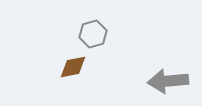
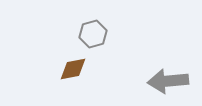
brown diamond: moved 2 px down
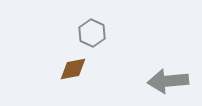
gray hexagon: moved 1 px left, 1 px up; rotated 20 degrees counterclockwise
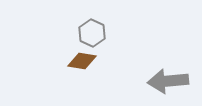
brown diamond: moved 9 px right, 8 px up; rotated 20 degrees clockwise
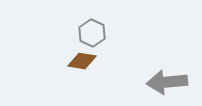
gray arrow: moved 1 px left, 1 px down
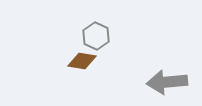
gray hexagon: moved 4 px right, 3 px down
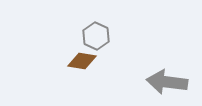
gray arrow: rotated 12 degrees clockwise
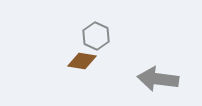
gray arrow: moved 9 px left, 3 px up
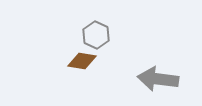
gray hexagon: moved 1 px up
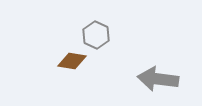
brown diamond: moved 10 px left
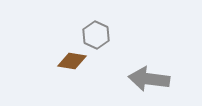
gray arrow: moved 9 px left
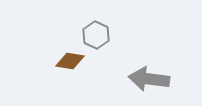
brown diamond: moved 2 px left
